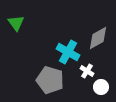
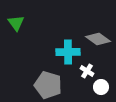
gray diamond: moved 1 px down; rotated 65 degrees clockwise
cyan cross: rotated 30 degrees counterclockwise
gray pentagon: moved 2 px left, 5 px down
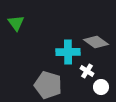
gray diamond: moved 2 px left, 3 px down
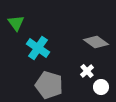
cyan cross: moved 30 px left, 4 px up; rotated 35 degrees clockwise
white cross: rotated 16 degrees clockwise
gray pentagon: moved 1 px right
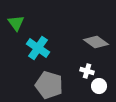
white cross: rotated 32 degrees counterclockwise
white circle: moved 2 px left, 1 px up
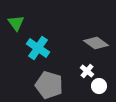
gray diamond: moved 1 px down
white cross: rotated 24 degrees clockwise
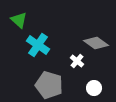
green triangle: moved 3 px right, 3 px up; rotated 12 degrees counterclockwise
cyan cross: moved 3 px up
white cross: moved 10 px left, 10 px up
white circle: moved 5 px left, 2 px down
